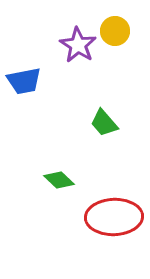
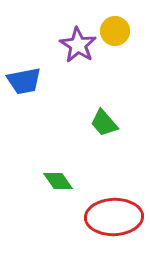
green diamond: moved 1 px left, 1 px down; rotated 12 degrees clockwise
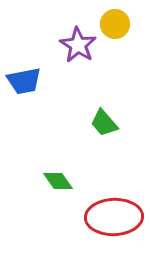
yellow circle: moved 7 px up
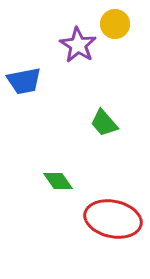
red ellipse: moved 1 px left, 2 px down; rotated 14 degrees clockwise
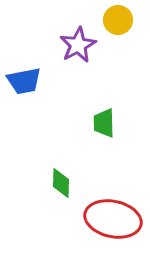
yellow circle: moved 3 px right, 4 px up
purple star: rotated 12 degrees clockwise
green trapezoid: rotated 40 degrees clockwise
green diamond: moved 3 px right, 2 px down; rotated 36 degrees clockwise
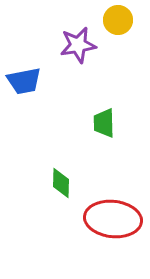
purple star: rotated 18 degrees clockwise
red ellipse: rotated 6 degrees counterclockwise
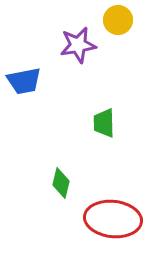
green diamond: rotated 12 degrees clockwise
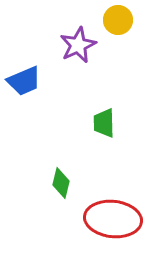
purple star: rotated 15 degrees counterclockwise
blue trapezoid: rotated 12 degrees counterclockwise
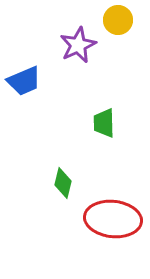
green diamond: moved 2 px right
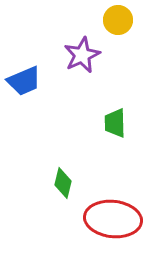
purple star: moved 4 px right, 10 px down
green trapezoid: moved 11 px right
